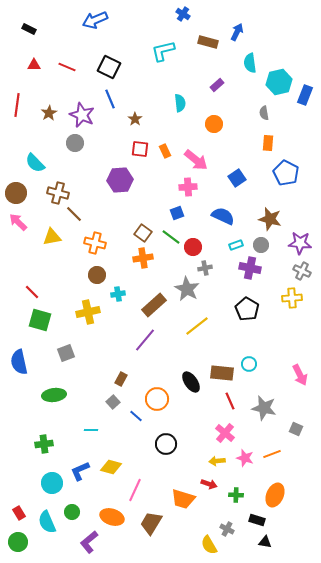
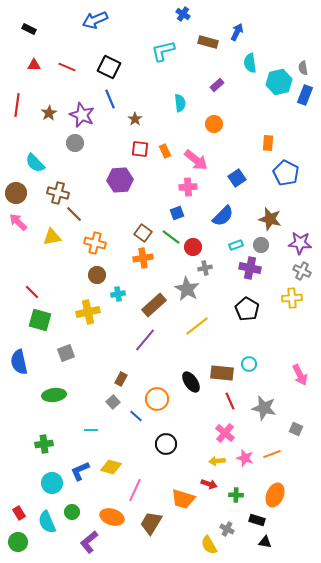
gray semicircle at (264, 113): moved 39 px right, 45 px up
blue semicircle at (223, 216): rotated 110 degrees clockwise
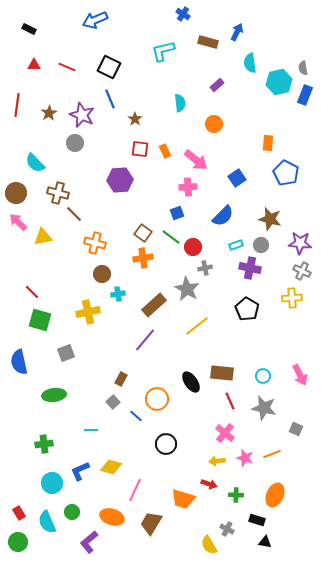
yellow triangle at (52, 237): moved 9 px left
brown circle at (97, 275): moved 5 px right, 1 px up
cyan circle at (249, 364): moved 14 px right, 12 px down
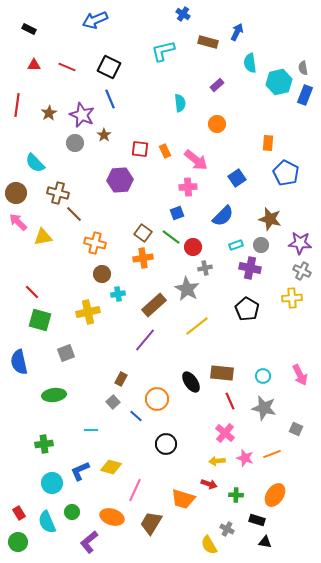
brown star at (135, 119): moved 31 px left, 16 px down
orange circle at (214, 124): moved 3 px right
orange ellipse at (275, 495): rotated 10 degrees clockwise
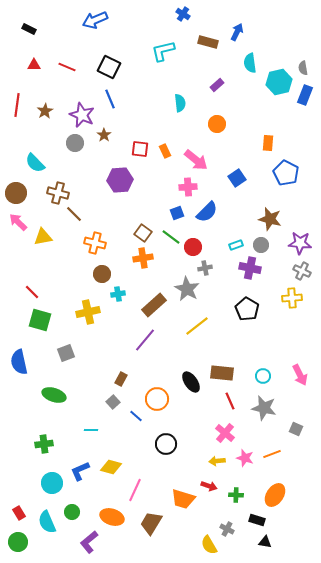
brown star at (49, 113): moved 4 px left, 2 px up
blue semicircle at (223, 216): moved 16 px left, 4 px up
green ellipse at (54, 395): rotated 25 degrees clockwise
red arrow at (209, 484): moved 2 px down
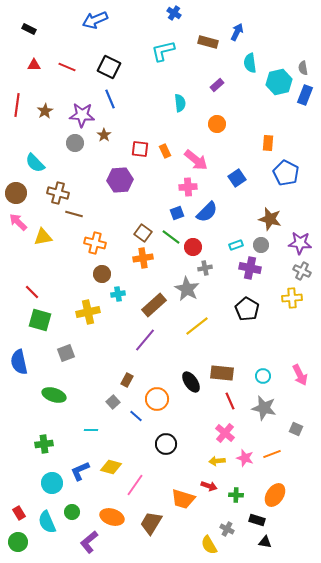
blue cross at (183, 14): moved 9 px left, 1 px up
purple star at (82, 115): rotated 20 degrees counterclockwise
brown line at (74, 214): rotated 30 degrees counterclockwise
brown rectangle at (121, 379): moved 6 px right, 1 px down
pink line at (135, 490): moved 5 px up; rotated 10 degrees clockwise
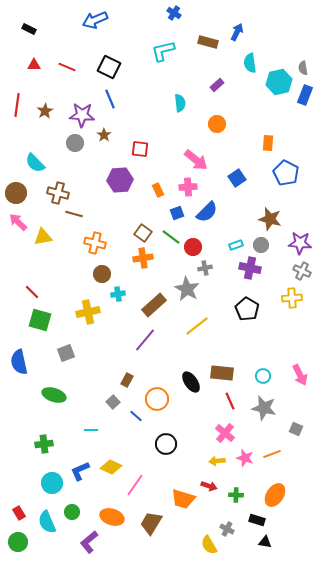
orange rectangle at (165, 151): moved 7 px left, 39 px down
yellow diamond at (111, 467): rotated 10 degrees clockwise
